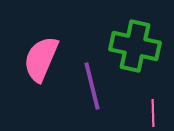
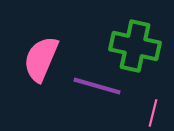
purple line: moved 5 px right; rotated 60 degrees counterclockwise
pink line: rotated 16 degrees clockwise
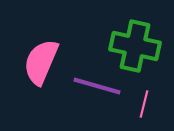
pink semicircle: moved 3 px down
pink line: moved 9 px left, 9 px up
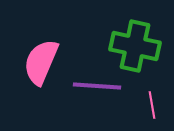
purple line: rotated 12 degrees counterclockwise
pink line: moved 8 px right, 1 px down; rotated 24 degrees counterclockwise
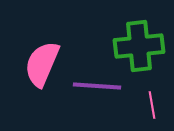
green cross: moved 4 px right; rotated 18 degrees counterclockwise
pink semicircle: moved 1 px right, 2 px down
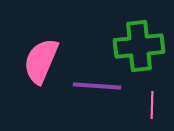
pink semicircle: moved 1 px left, 3 px up
pink line: rotated 12 degrees clockwise
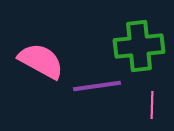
pink semicircle: rotated 96 degrees clockwise
purple line: rotated 12 degrees counterclockwise
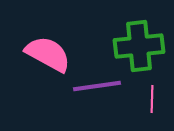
pink semicircle: moved 7 px right, 7 px up
pink line: moved 6 px up
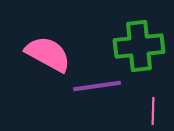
pink line: moved 1 px right, 12 px down
